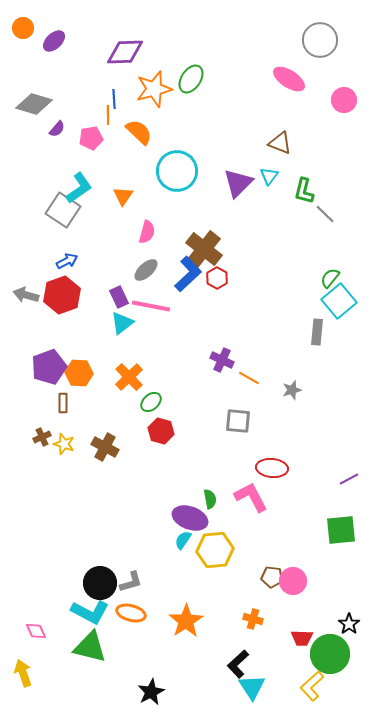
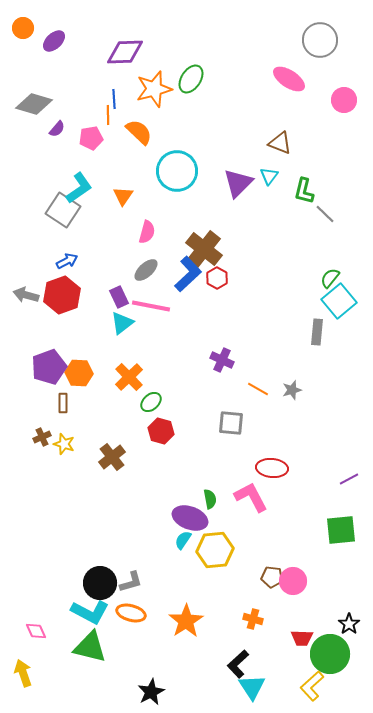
orange line at (249, 378): moved 9 px right, 11 px down
gray square at (238, 421): moved 7 px left, 2 px down
brown cross at (105, 447): moved 7 px right, 10 px down; rotated 24 degrees clockwise
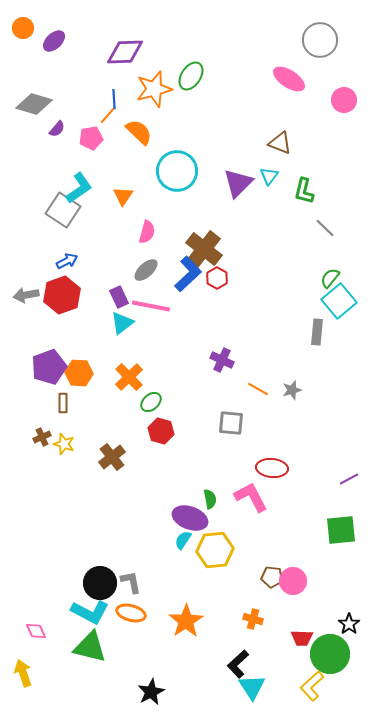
green ellipse at (191, 79): moved 3 px up
orange line at (108, 115): rotated 42 degrees clockwise
gray line at (325, 214): moved 14 px down
gray arrow at (26, 295): rotated 25 degrees counterclockwise
gray L-shape at (131, 582): rotated 85 degrees counterclockwise
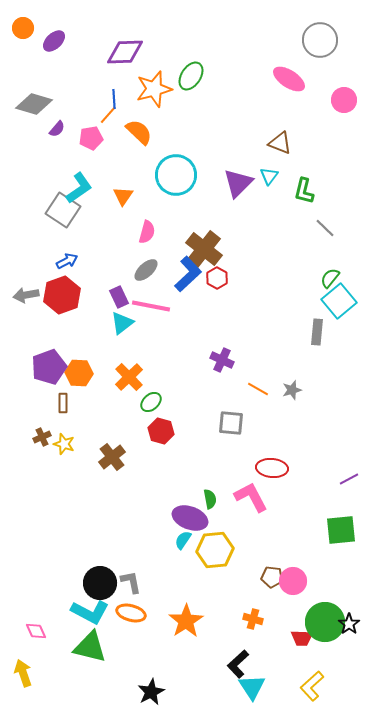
cyan circle at (177, 171): moved 1 px left, 4 px down
green circle at (330, 654): moved 5 px left, 32 px up
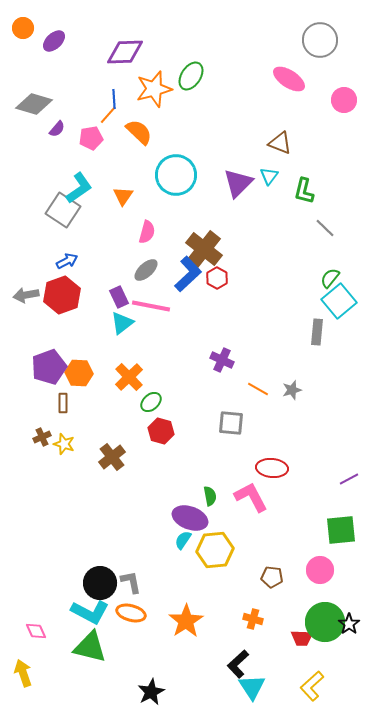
green semicircle at (210, 499): moved 3 px up
pink circle at (293, 581): moved 27 px right, 11 px up
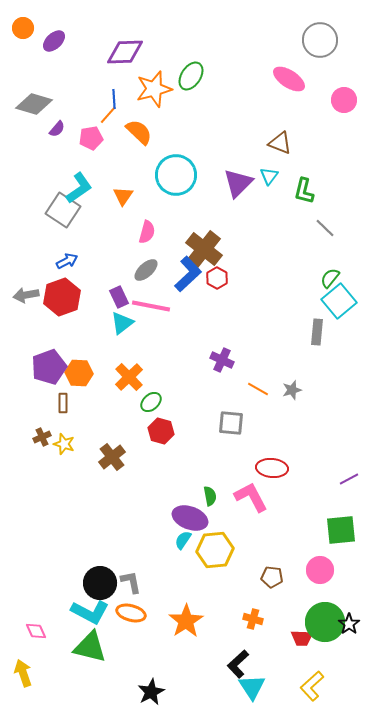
red hexagon at (62, 295): moved 2 px down
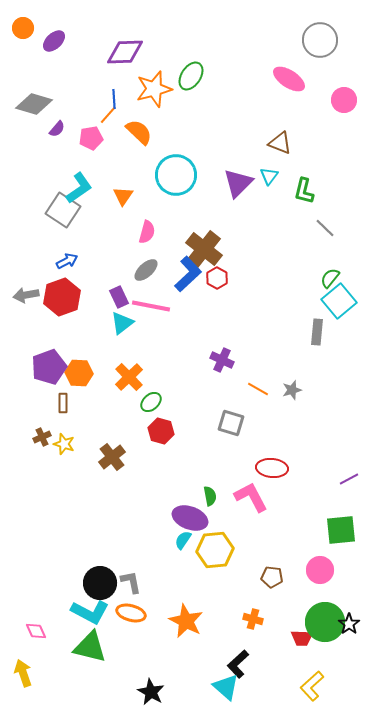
gray square at (231, 423): rotated 12 degrees clockwise
orange star at (186, 621): rotated 12 degrees counterclockwise
cyan triangle at (252, 687): moved 26 px left; rotated 16 degrees counterclockwise
black star at (151, 692): rotated 16 degrees counterclockwise
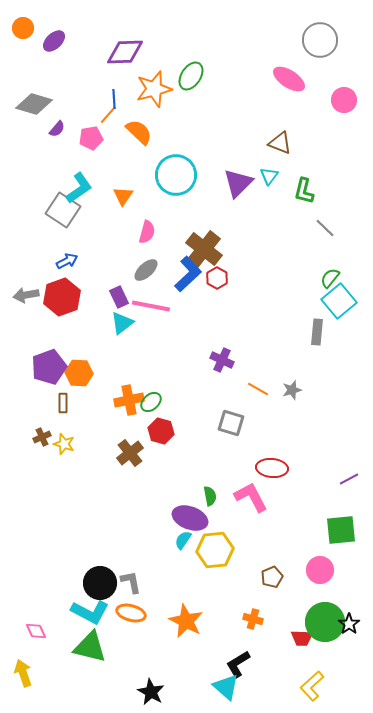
orange cross at (129, 377): moved 23 px down; rotated 32 degrees clockwise
brown cross at (112, 457): moved 18 px right, 4 px up
brown pentagon at (272, 577): rotated 30 degrees counterclockwise
black L-shape at (238, 664): rotated 12 degrees clockwise
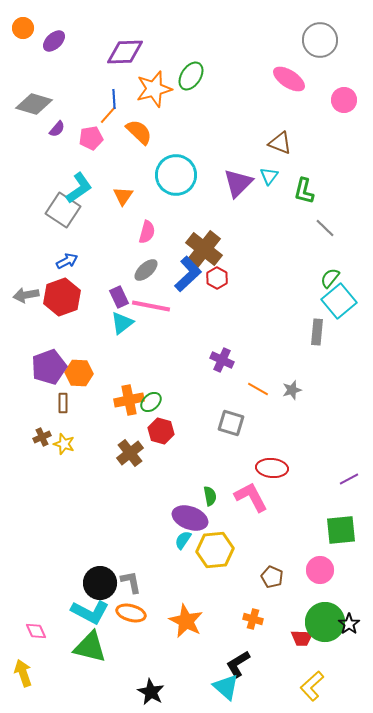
brown pentagon at (272, 577): rotated 25 degrees counterclockwise
